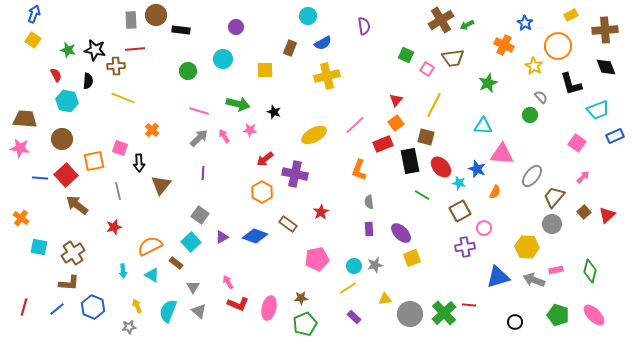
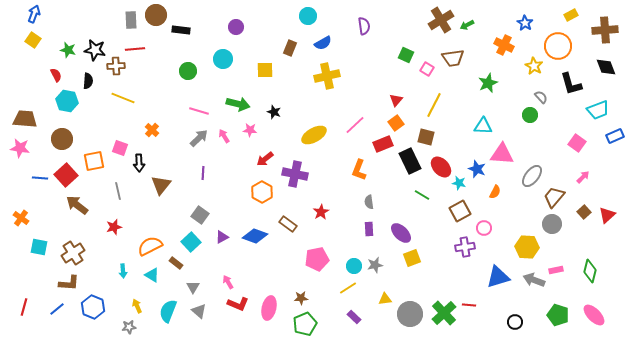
black rectangle at (410, 161): rotated 15 degrees counterclockwise
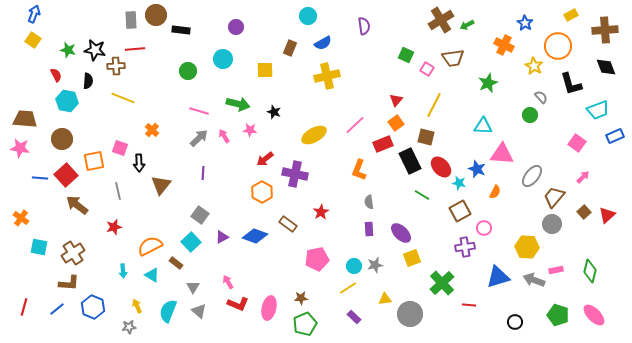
green cross at (444, 313): moved 2 px left, 30 px up
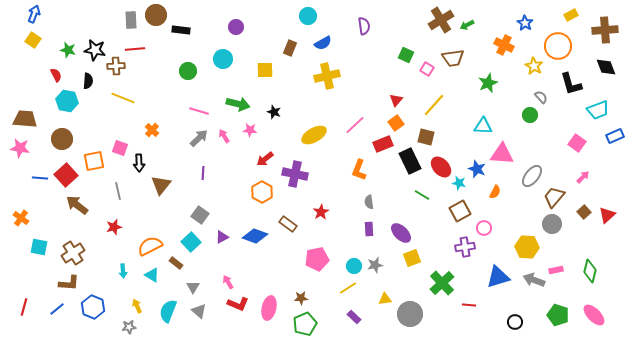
yellow line at (434, 105): rotated 15 degrees clockwise
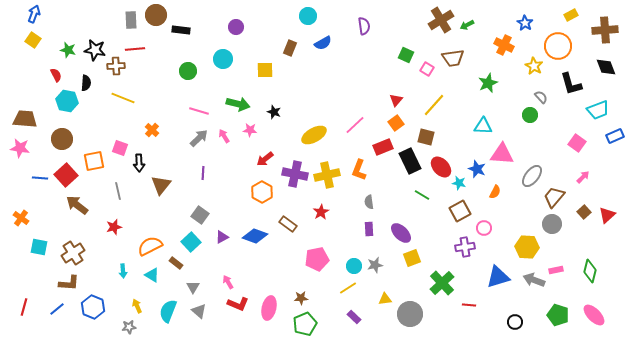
yellow cross at (327, 76): moved 99 px down
black semicircle at (88, 81): moved 2 px left, 2 px down
red rectangle at (383, 144): moved 3 px down
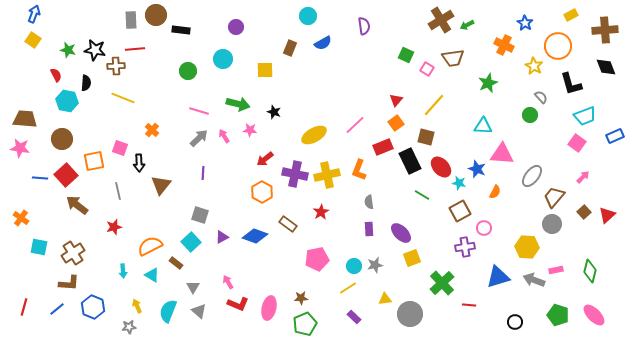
cyan trapezoid at (598, 110): moved 13 px left, 6 px down
gray square at (200, 215): rotated 18 degrees counterclockwise
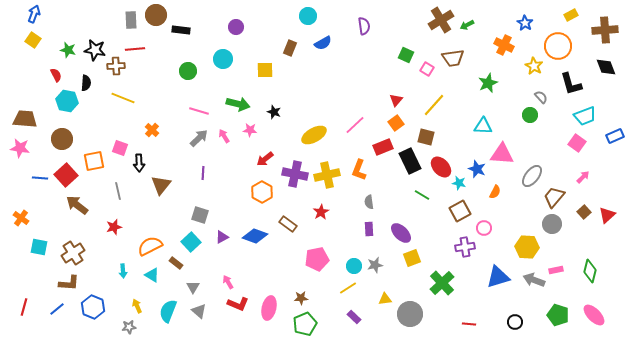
red line at (469, 305): moved 19 px down
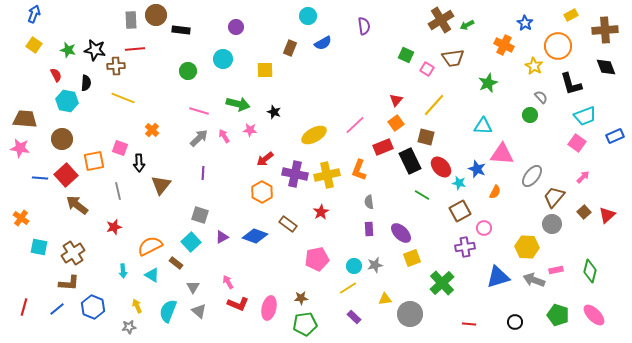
yellow square at (33, 40): moved 1 px right, 5 px down
green pentagon at (305, 324): rotated 15 degrees clockwise
